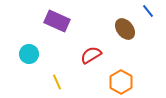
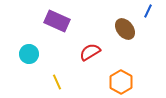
blue line: rotated 64 degrees clockwise
red semicircle: moved 1 px left, 3 px up
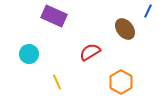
purple rectangle: moved 3 px left, 5 px up
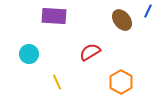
purple rectangle: rotated 20 degrees counterclockwise
brown ellipse: moved 3 px left, 9 px up
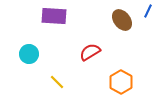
yellow line: rotated 21 degrees counterclockwise
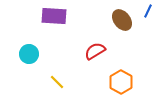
red semicircle: moved 5 px right, 1 px up
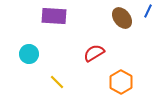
brown ellipse: moved 2 px up
red semicircle: moved 1 px left, 2 px down
